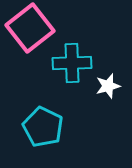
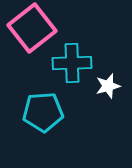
pink square: moved 2 px right
cyan pentagon: moved 15 px up; rotated 30 degrees counterclockwise
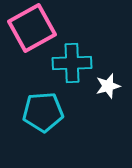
pink square: rotated 9 degrees clockwise
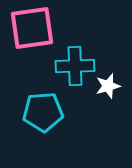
pink square: rotated 21 degrees clockwise
cyan cross: moved 3 px right, 3 px down
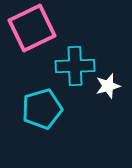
pink square: rotated 18 degrees counterclockwise
cyan pentagon: moved 1 px left, 3 px up; rotated 12 degrees counterclockwise
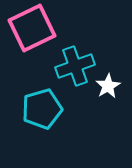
cyan cross: rotated 18 degrees counterclockwise
white star: rotated 15 degrees counterclockwise
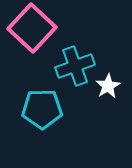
pink square: rotated 21 degrees counterclockwise
cyan pentagon: rotated 15 degrees clockwise
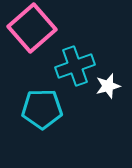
pink square: rotated 6 degrees clockwise
white star: rotated 15 degrees clockwise
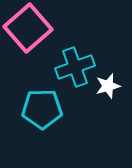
pink square: moved 4 px left
cyan cross: moved 1 px down
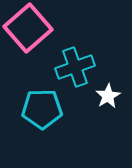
white star: moved 10 px down; rotated 15 degrees counterclockwise
